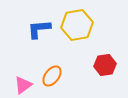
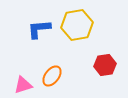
pink triangle: rotated 18 degrees clockwise
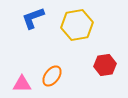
blue L-shape: moved 6 px left, 11 px up; rotated 15 degrees counterclockwise
pink triangle: moved 1 px left, 1 px up; rotated 18 degrees clockwise
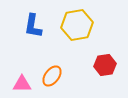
blue L-shape: moved 8 px down; rotated 60 degrees counterclockwise
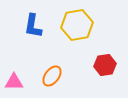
pink triangle: moved 8 px left, 2 px up
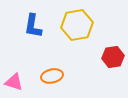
red hexagon: moved 8 px right, 8 px up
orange ellipse: rotated 40 degrees clockwise
pink triangle: rotated 18 degrees clockwise
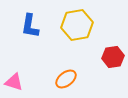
blue L-shape: moved 3 px left
orange ellipse: moved 14 px right, 3 px down; rotated 25 degrees counterclockwise
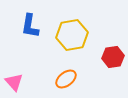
yellow hexagon: moved 5 px left, 10 px down
pink triangle: rotated 30 degrees clockwise
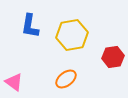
pink triangle: rotated 12 degrees counterclockwise
